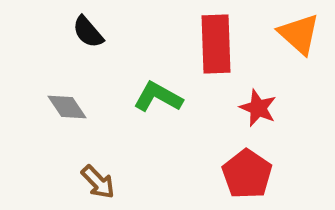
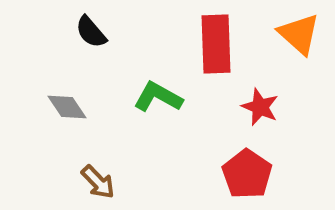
black semicircle: moved 3 px right
red star: moved 2 px right, 1 px up
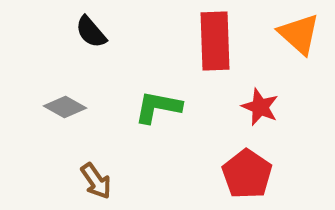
red rectangle: moved 1 px left, 3 px up
green L-shape: moved 10 px down; rotated 18 degrees counterclockwise
gray diamond: moved 2 px left; rotated 27 degrees counterclockwise
brown arrow: moved 2 px left, 1 px up; rotated 9 degrees clockwise
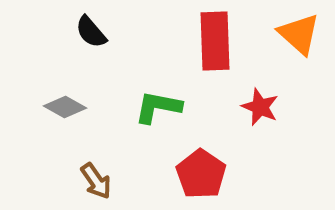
red pentagon: moved 46 px left
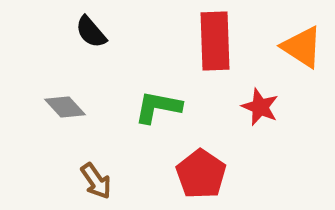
orange triangle: moved 3 px right, 13 px down; rotated 9 degrees counterclockwise
gray diamond: rotated 18 degrees clockwise
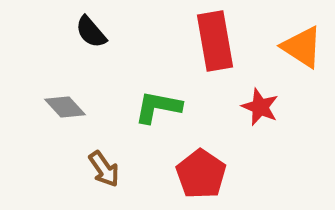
red rectangle: rotated 8 degrees counterclockwise
brown arrow: moved 8 px right, 12 px up
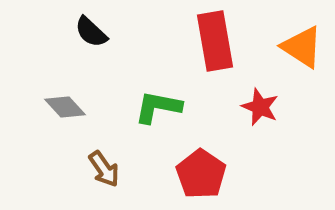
black semicircle: rotated 6 degrees counterclockwise
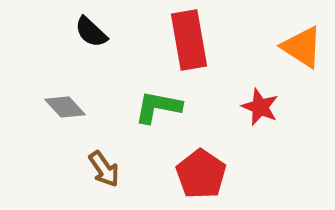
red rectangle: moved 26 px left, 1 px up
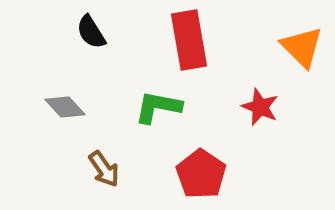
black semicircle: rotated 15 degrees clockwise
orange triangle: rotated 12 degrees clockwise
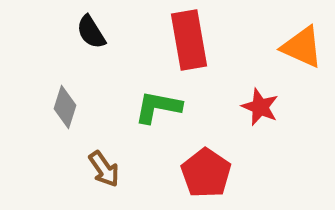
orange triangle: rotated 21 degrees counterclockwise
gray diamond: rotated 60 degrees clockwise
red pentagon: moved 5 px right, 1 px up
